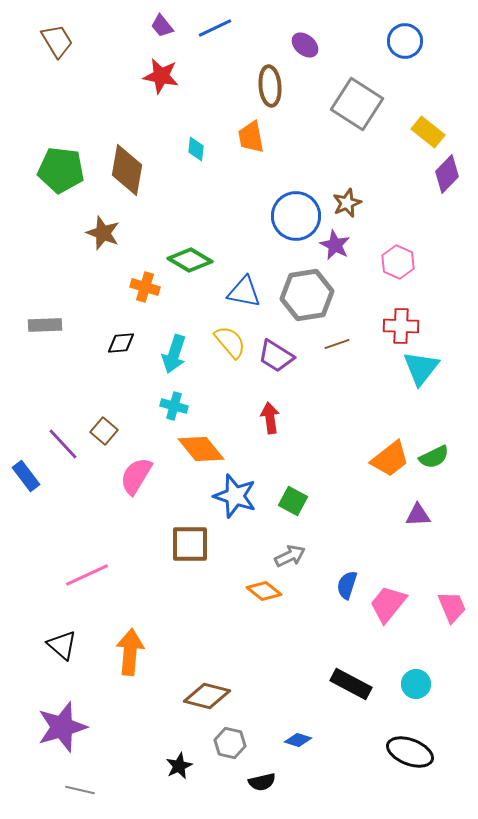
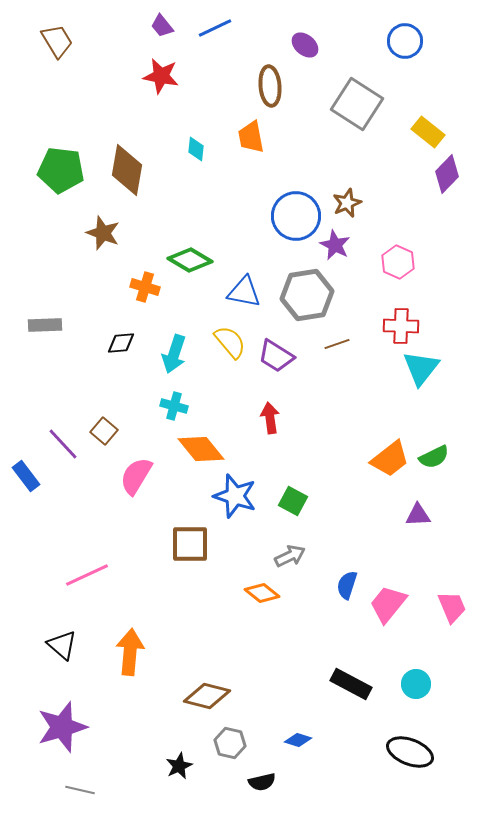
orange diamond at (264, 591): moved 2 px left, 2 px down
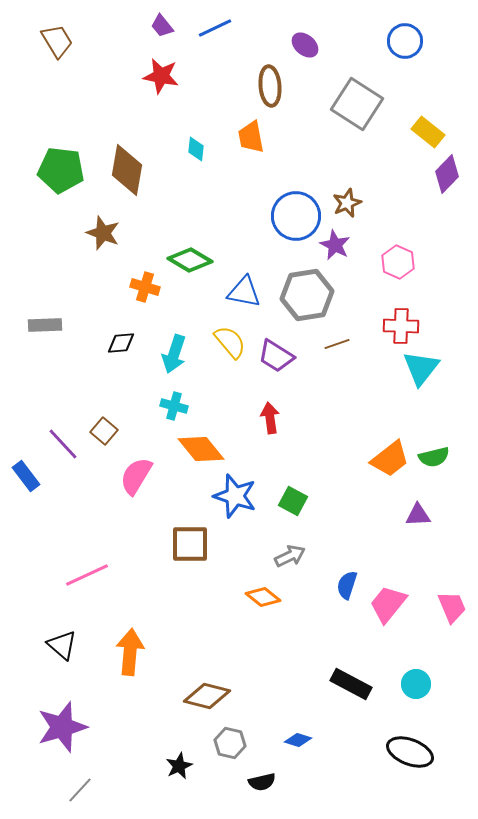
green semicircle at (434, 457): rotated 12 degrees clockwise
orange diamond at (262, 593): moved 1 px right, 4 px down
gray line at (80, 790): rotated 60 degrees counterclockwise
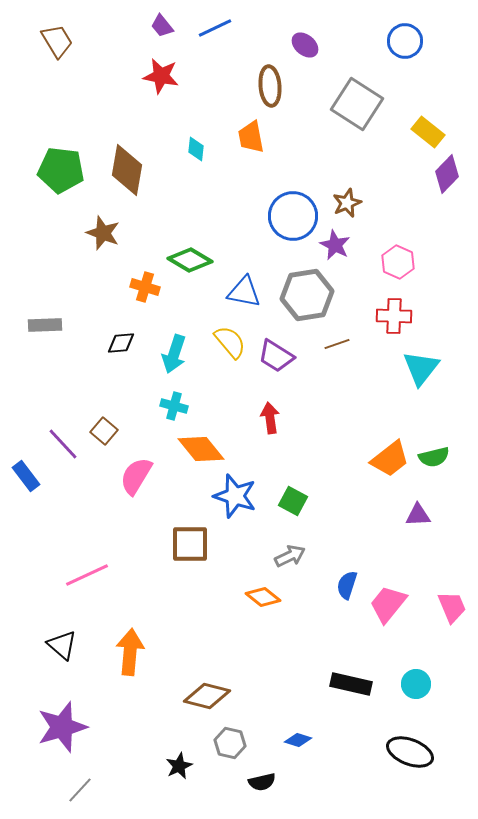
blue circle at (296, 216): moved 3 px left
red cross at (401, 326): moved 7 px left, 10 px up
black rectangle at (351, 684): rotated 15 degrees counterclockwise
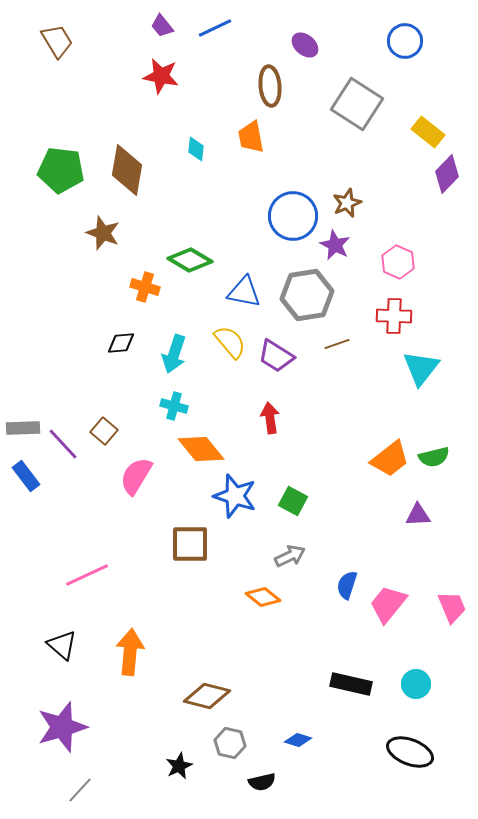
gray rectangle at (45, 325): moved 22 px left, 103 px down
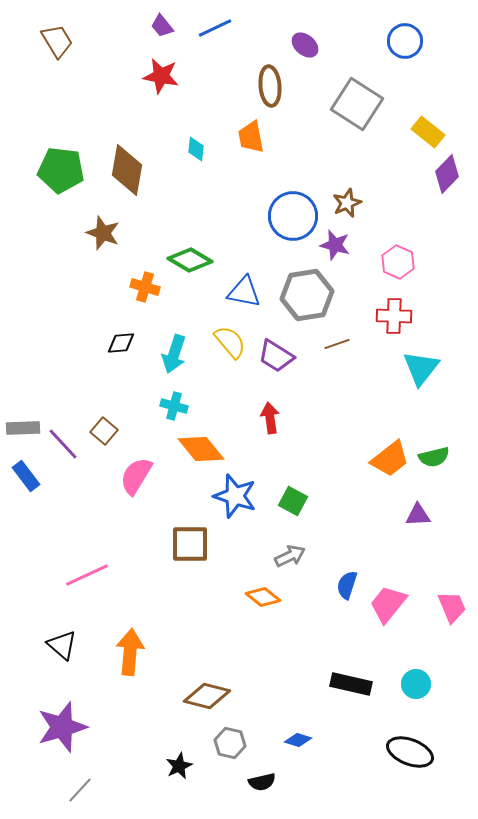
purple star at (335, 245): rotated 12 degrees counterclockwise
